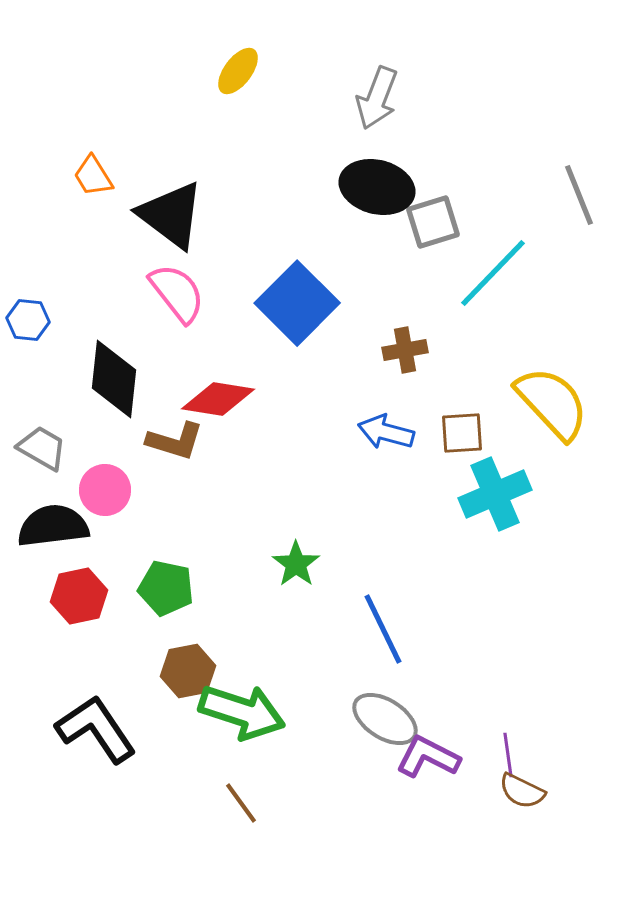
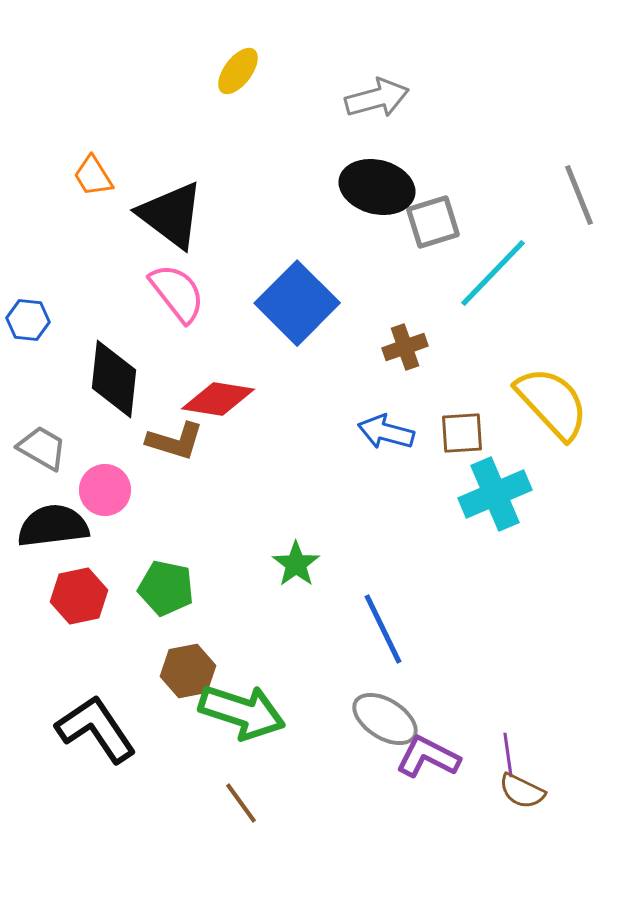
gray arrow: rotated 126 degrees counterclockwise
brown cross: moved 3 px up; rotated 9 degrees counterclockwise
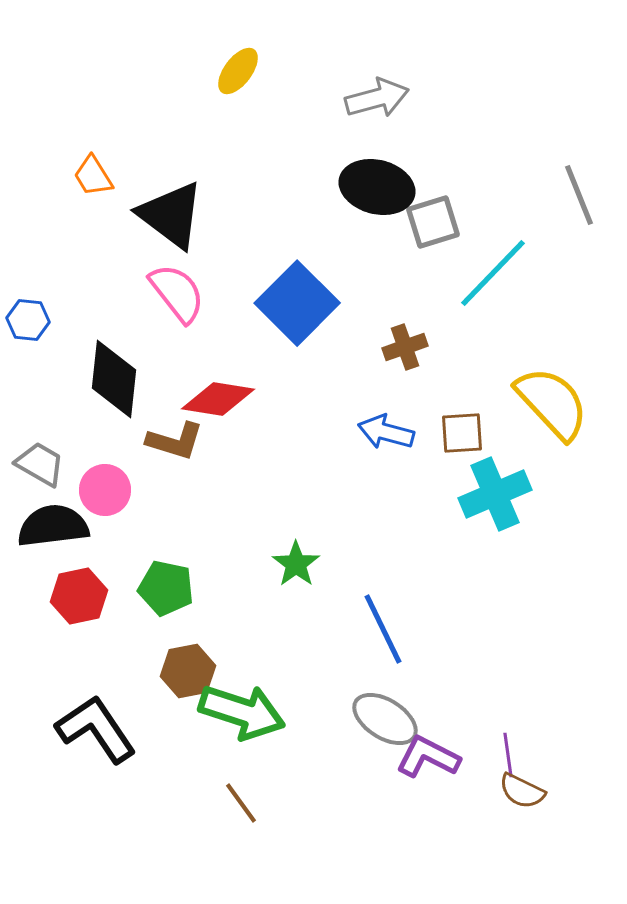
gray trapezoid: moved 2 px left, 16 px down
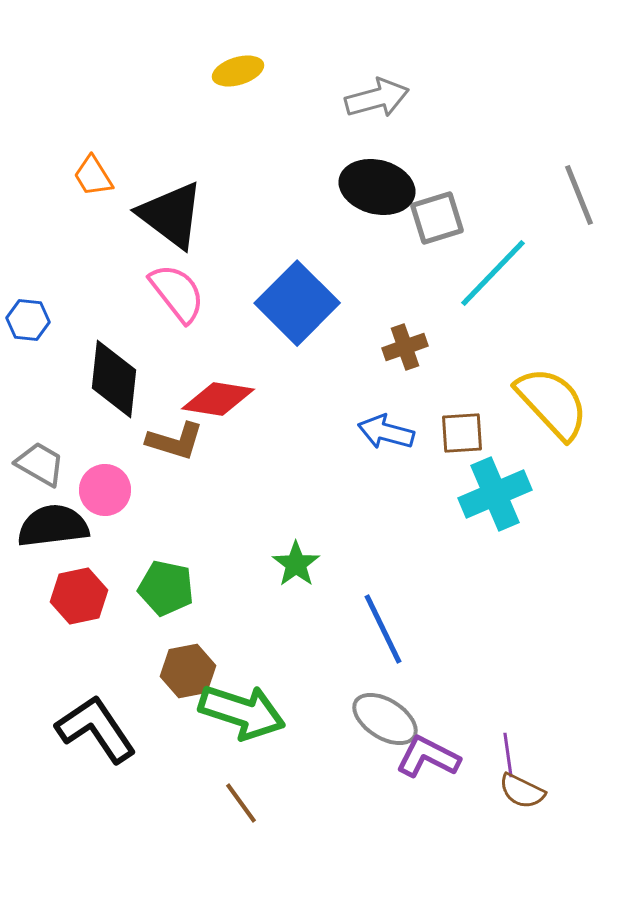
yellow ellipse: rotated 36 degrees clockwise
gray square: moved 4 px right, 4 px up
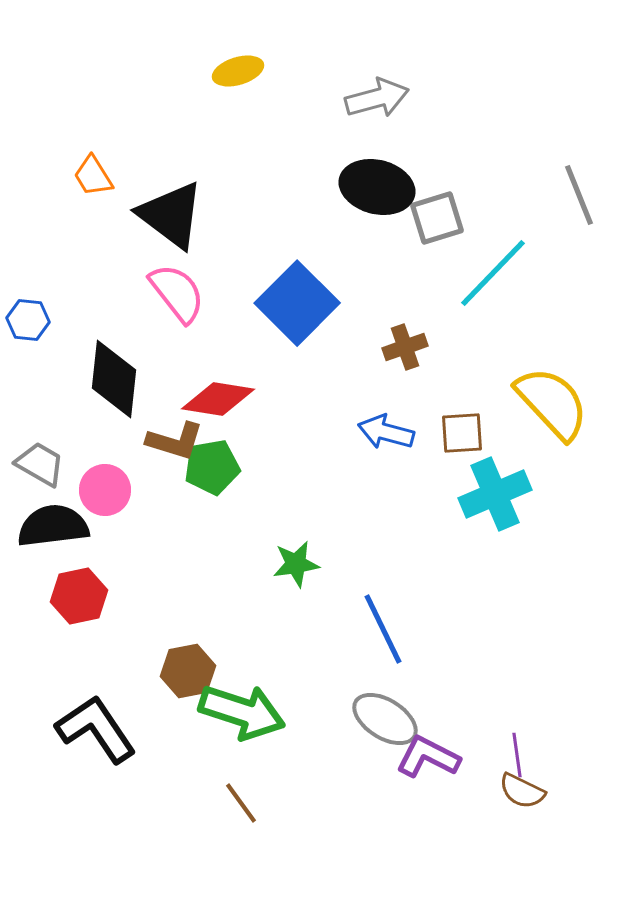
green star: rotated 27 degrees clockwise
green pentagon: moved 46 px right, 121 px up; rotated 22 degrees counterclockwise
purple line: moved 9 px right
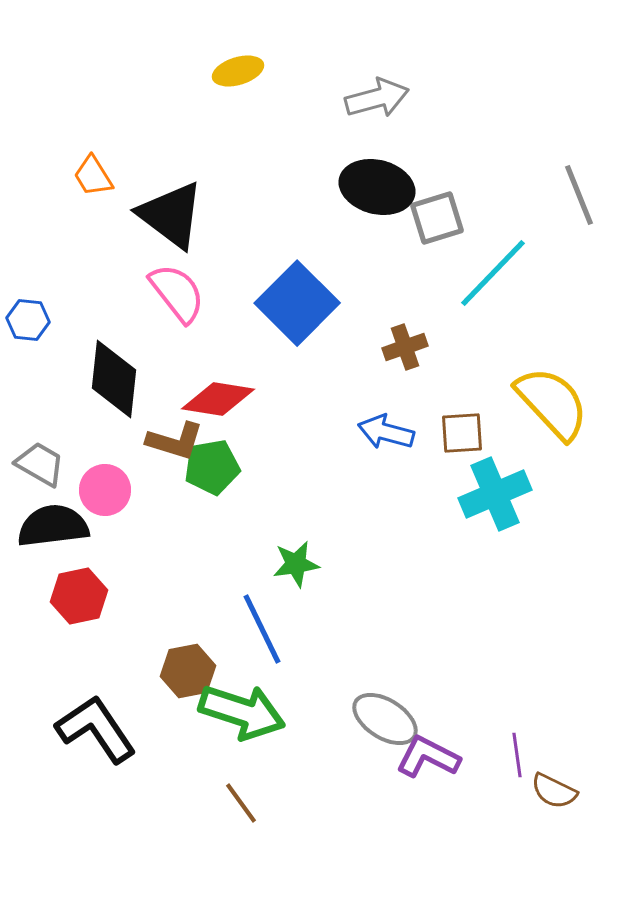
blue line: moved 121 px left
brown semicircle: moved 32 px right
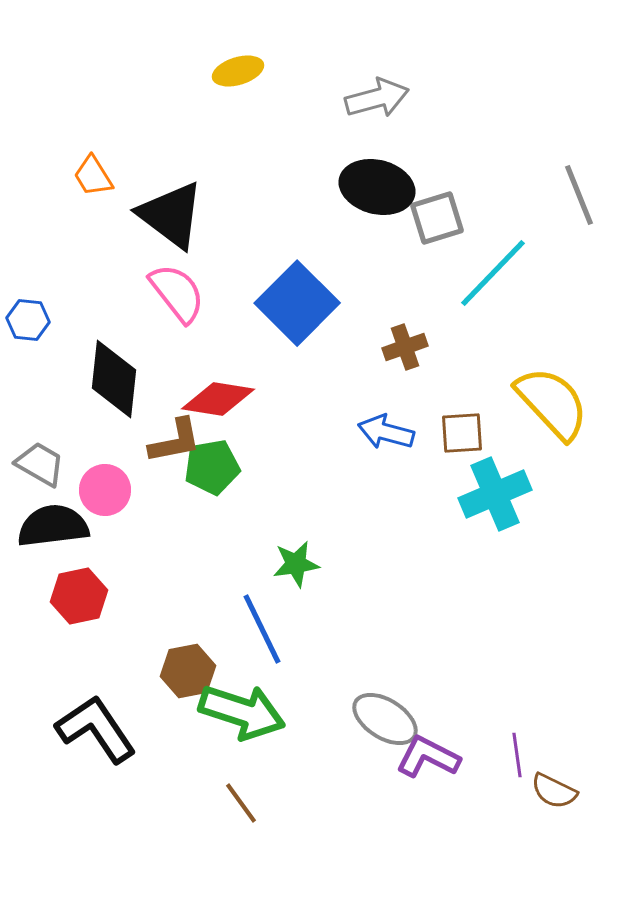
brown L-shape: rotated 28 degrees counterclockwise
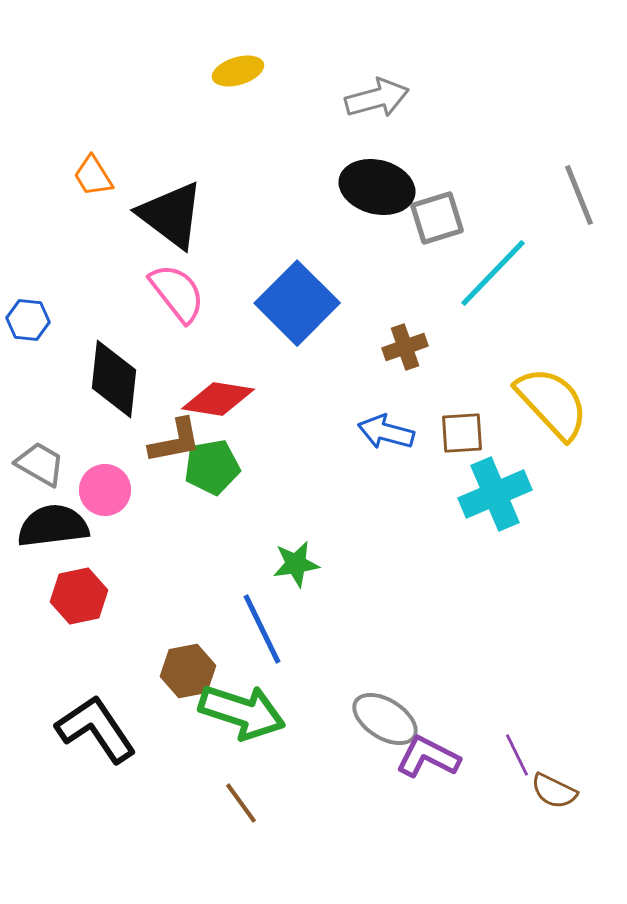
purple line: rotated 18 degrees counterclockwise
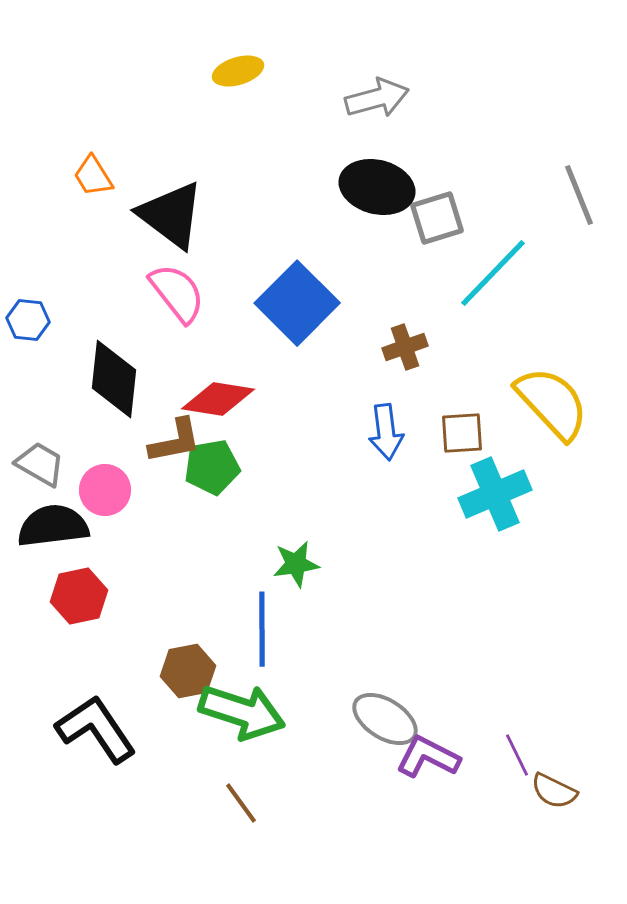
blue arrow: rotated 112 degrees counterclockwise
blue line: rotated 26 degrees clockwise
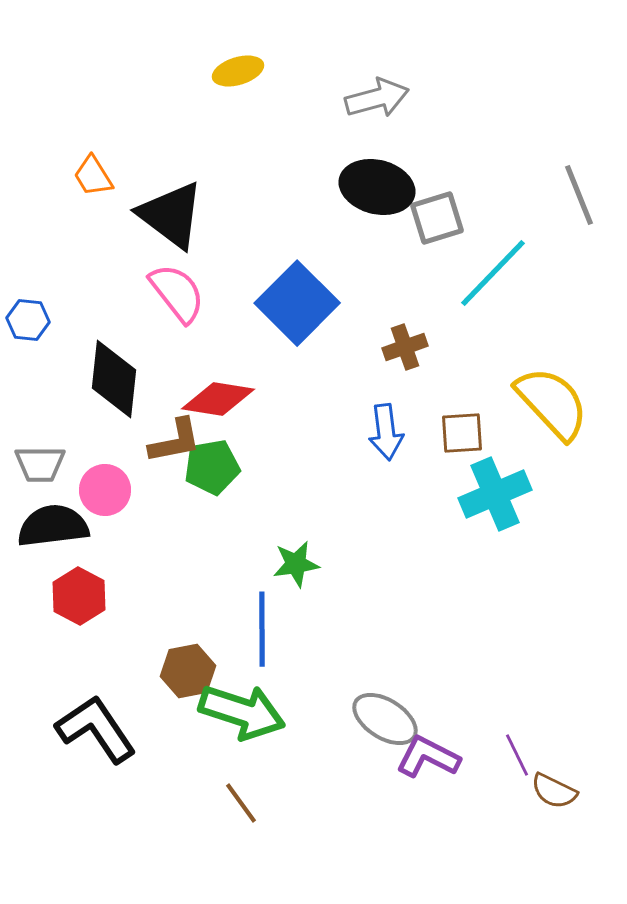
gray trapezoid: rotated 150 degrees clockwise
red hexagon: rotated 20 degrees counterclockwise
